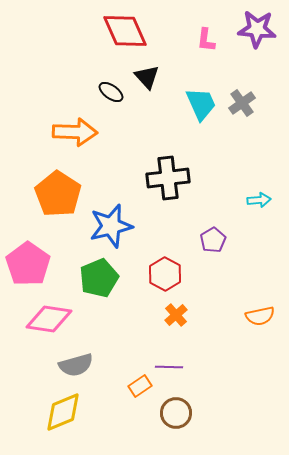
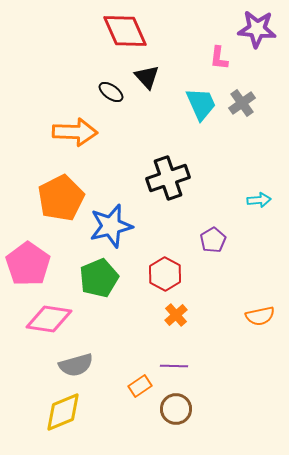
pink L-shape: moved 13 px right, 18 px down
black cross: rotated 12 degrees counterclockwise
orange pentagon: moved 3 px right, 4 px down; rotated 12 degrees clockwise
purple line: moved 5 px right, 1 px up
brown circle: moved 4 px up
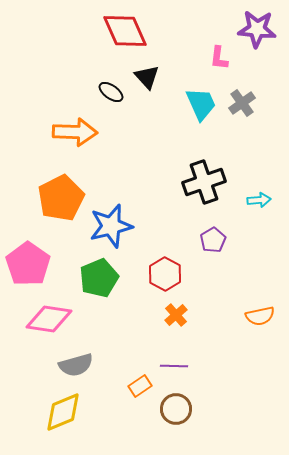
black cross: moved 36 px right, 4 px down
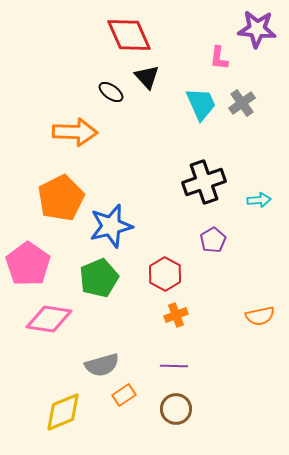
red diamond: moved 4 px right, 4 px down
orange cross: rotated 20 degrees clockwise
gray semicircle: moved 26 px right
orange rectangle: moved 16 px left, 9 px down
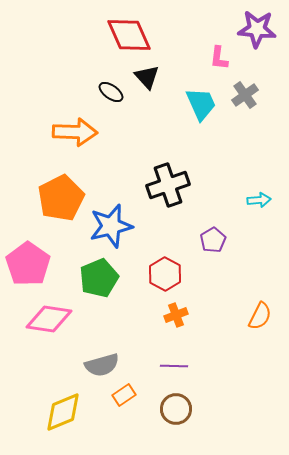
gray cross: moved 3 px right, 8 px up
black cross: moved 36 px left, 3 px down
orange semicircle: rotated 52 degrees counterclockwise
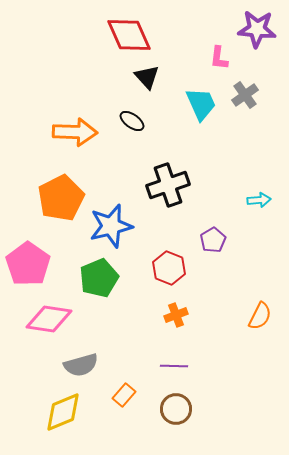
black ellipse: moved 21 px right, 29 px down
red hexagon: moved 4 px right, 6 px up; rotated 8 degrees counterclockwise
gray semicircle: moved 21 px left
orange rectangle: rotated 15 degrees counterclockwise
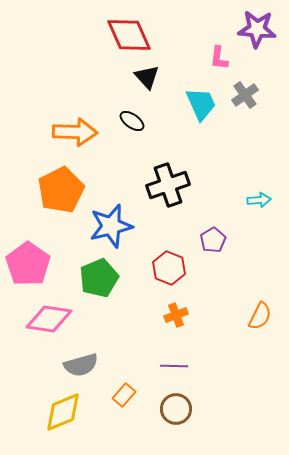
orange pentagon: moved 8 px up
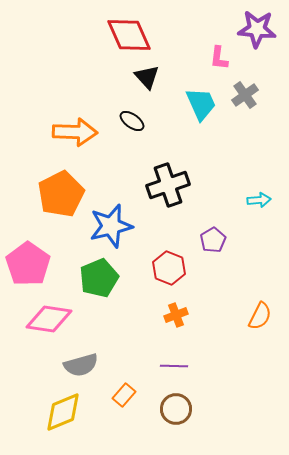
orange pentagon: moved 4 px down
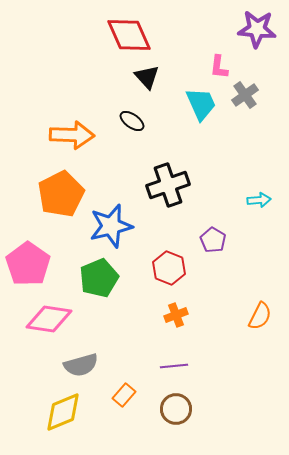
pink L-shape: moved 9 px down
orange arrow: moved 3 px left, 3 px down
purple pentagon: rotated 10 degrees counterclockwise
purple line: rotated 8 degrees counterclockwise
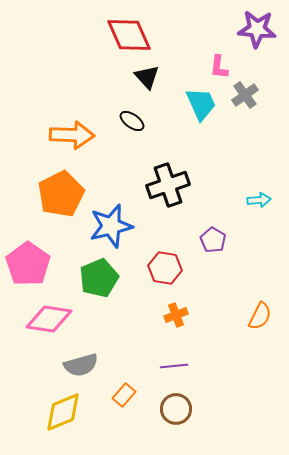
red hexagon: moved 4 px left; rotated 12 degrees counterclockwise
